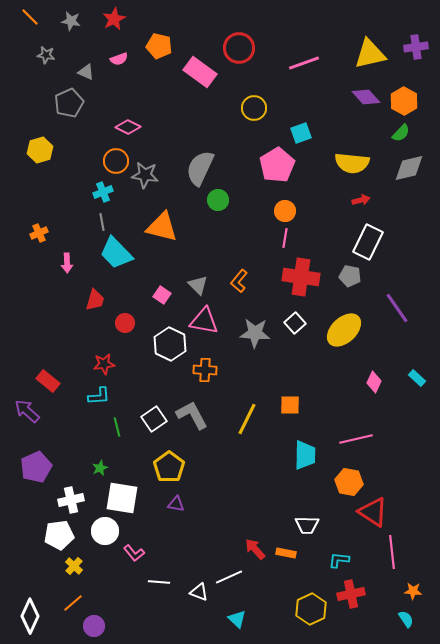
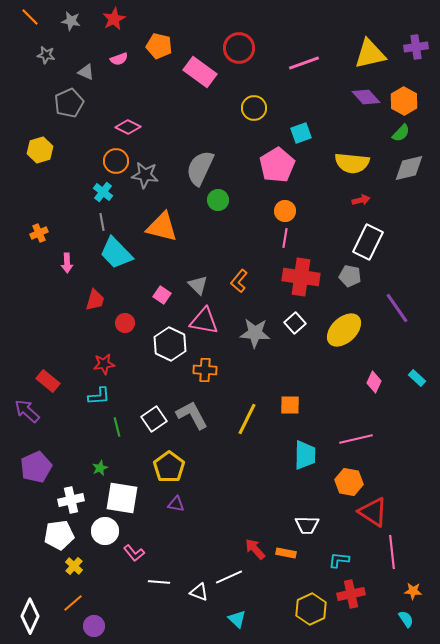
cyan cross at (103, 192): rotated 30 degrees counterclockwise
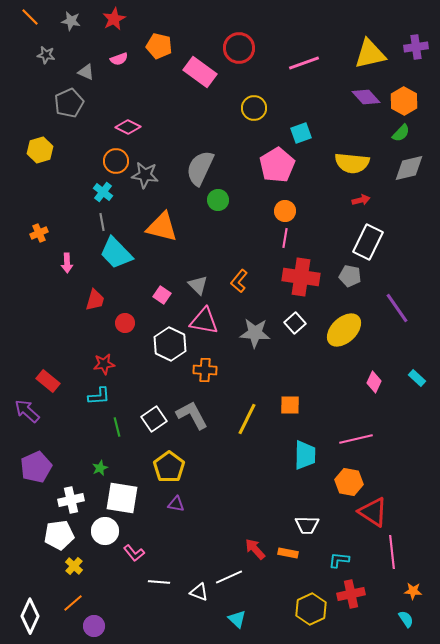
orange rectangle at (286, 553): moved 2 px right
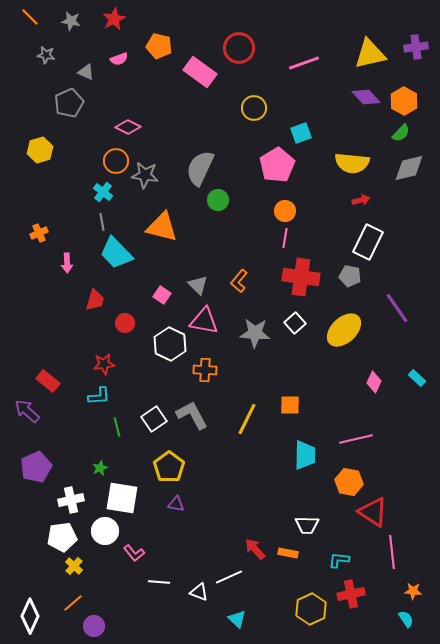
white pentagon at (59, 535): moved 3 px right, 2 px down
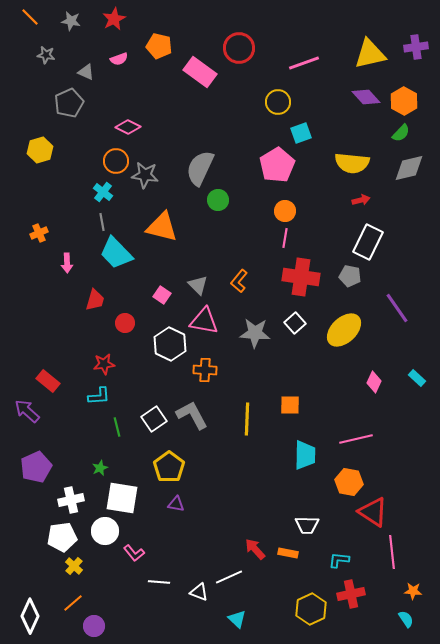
yellow circle at (254, 108): moved 24 px right, 6 px up
yellow line at (247, 419): rotated 24 degrees counterclockwise
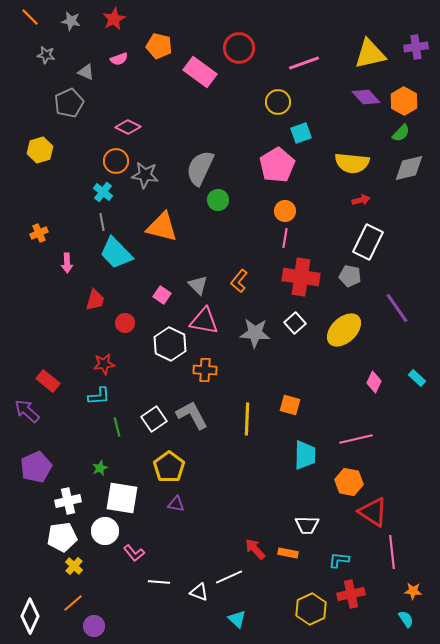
orange square at (290, 405): rotated 15 degrees clockwise
white cross at (71, 500): moved 3 px left, 1 px down
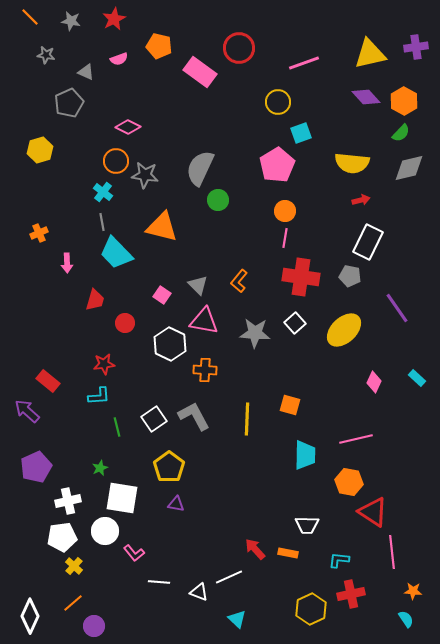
gray L-shape at (192, 415): moved 2 px right, 1 px down
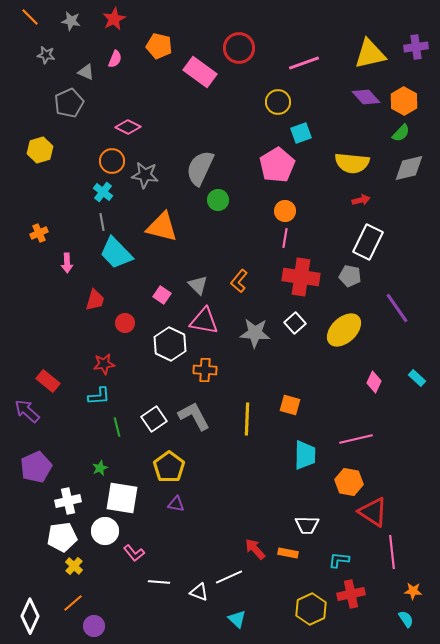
pink semicircle at (119, 59): moved 4 px left; rotated 48 degrees counterclockwise
orange circle at (116, 161): moved 4 px left
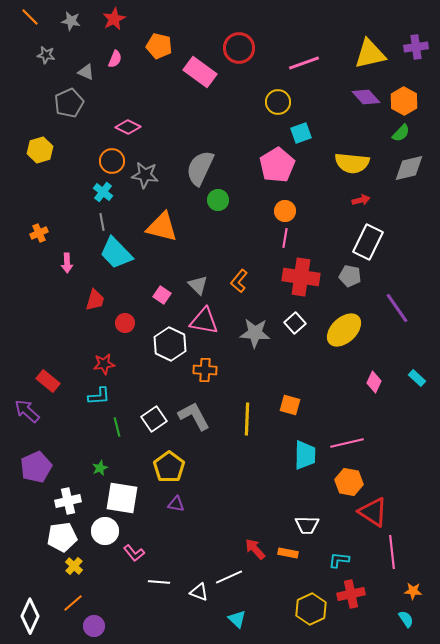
pink line at (356, 439): moved 9 px left, 4 px down
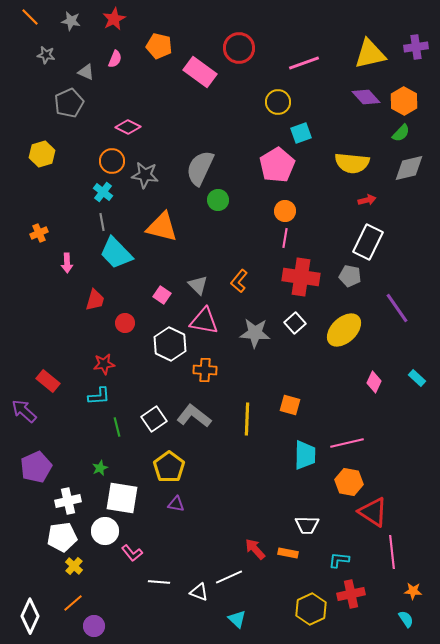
yellow hexagon at (40, 150): moved 2 px right, 4 px down
red arrow at (361, 200): moved 6 px right
purple arrow at (27, 411): moved 3 px left
gray L-shape at (194, 416): rotated 24 degrees counterclockwise
pink L-shape at (134, 553): moved 2 px left
